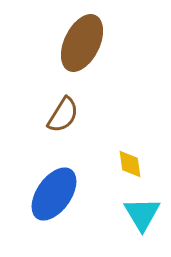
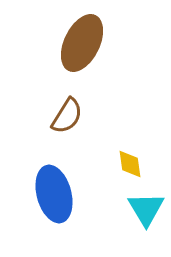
brown semicircle: moved 4 px right, 1 px down
blue ellipse: rotated 50 degrees counterclockwise
cyan triangle: moved 4 px right, 5 px up
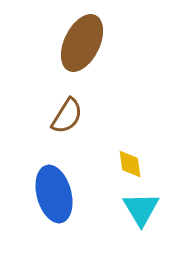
cyan triangle: moved 5 px left
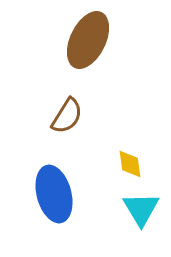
brown ellipse: moved 6 px right, 3 px up
